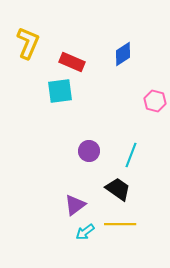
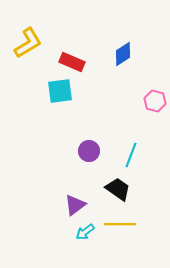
yellow L-shape: rotated 36 degrees clockwise
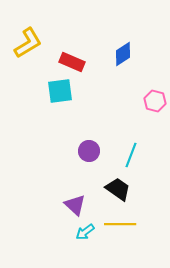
purple triangle: rotated 40 degrees counterclockwise
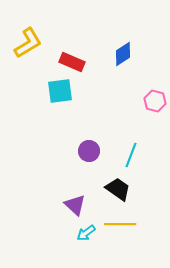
cyan arrow: moved 1 px right, 1 px down
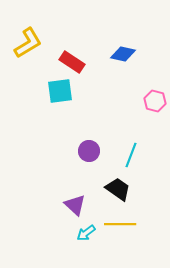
blue diamond: rotated 45 degrees clockwise
red rectangle: rotated 10 degrees clockwise
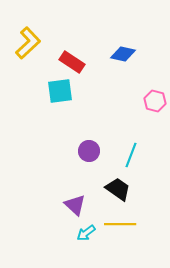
yellow L-shape: rotated 12 degrees counterclockwise
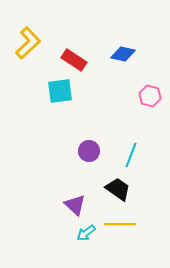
red rectangle: moved 2 px right, 2 px up
pink hexagon: moved 5 px left, 5 px up
